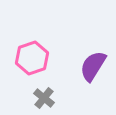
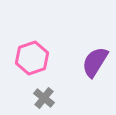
purple semicircle: moved 2 px right, 4 px up
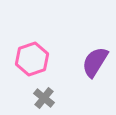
pink hexagon: moved 1 px down
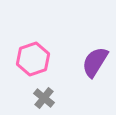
pink hexagon: moved 1 px right
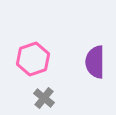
purple semicircle: rotated 32 degrees counterclockwise
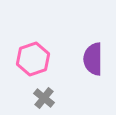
purple semicircle: moved 2 px left, 3 px up
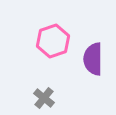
pink hexagon: moved 20 px right, 18 px up
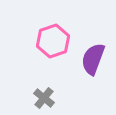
purple semicircle: rotated 20 degrees clockwise
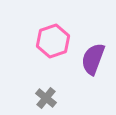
gray cross: moved 2 px right
